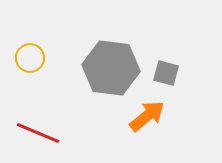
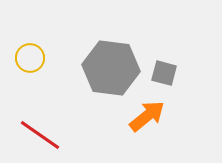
gray square: moved 2 px left
red line: moved 2 px right, 2 px down; rotated 12 degrees clockwise
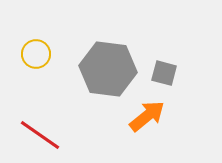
yellow circle: moved 6 px right, 4 px up
gray hexagon: moved 3 px left, 1 px down
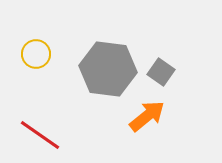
gray square: moved 3 px left, 1 px up; rotated 20 degrees clockwise
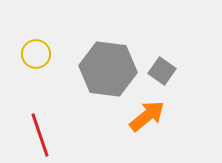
gray square: moved 1 px right, 1 px up
red line: rotated 36 degrees clockwise
